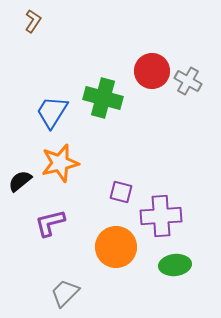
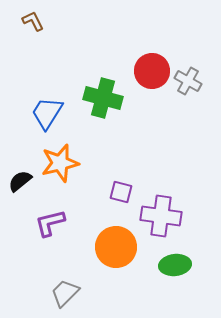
brown L-shape: rotated 60 degrees counterclockwise
blue trapezoid: moved 5 px left, 1 px down
purple cross: rotated 12 degrees clockwise
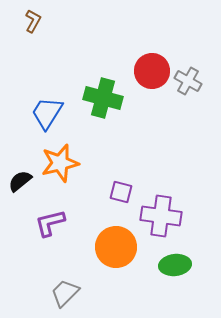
brown L-shape: rotated 55 degrees clockwise
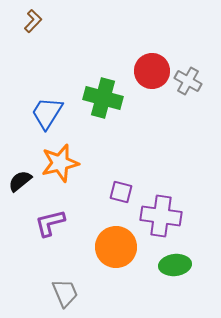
brown L-shape: rotated 15 degrees clockwise
gray trapezoid: rotated 112 degrees clockwise
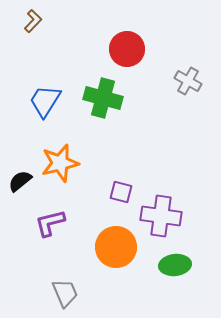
red circle: moved 25 px left, 22 px up
blue trapezoid: moved 2 px left, 12 px up
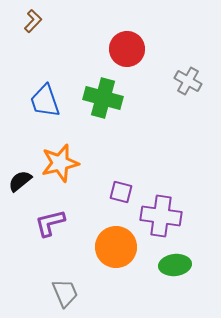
blue trapezoid: rotated 51 degrees counterclockwise
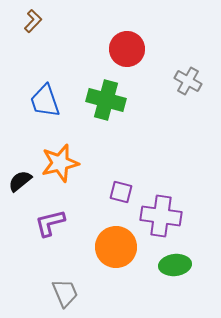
green cross: moved 3 px right, 2 px down
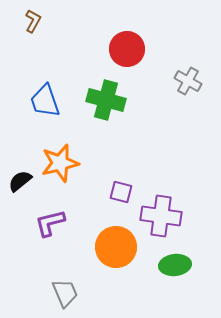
brown L-shape: rotated 15 degrees counterclockwise
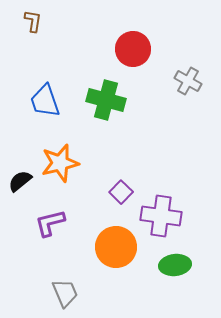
brown L-shape: rotated 20 degrees counterclockwise
red circle: moved 6 px right
purple square: rotated 30 degrees clockwise
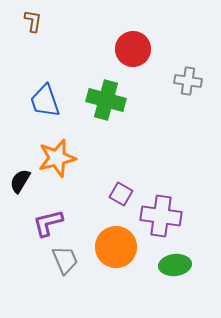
gray cross: rotated 20 degrees counterclockwise
orange star: moved 3 px left, 5 px up
black semicircle: rotated 20 degrees counterclockwise
purple square: moved 2 px down; rotated 15 degrees counterclockwise
purple L-shape: moved 2 px left
gray trapezoid: moved 33 px up
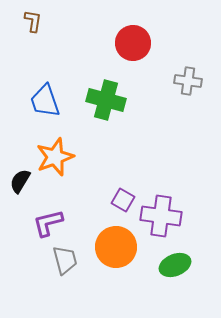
red circle: moved 6 px up
orange star: moved 2 px left, 1 px up; rotated 6 degrees counterclockwise
purple square: moved 2 px right, 6 px down
gray trapezoid: rotated 8 degrees clockwise
green ellipse: rotated 16 degrees counterclockwise
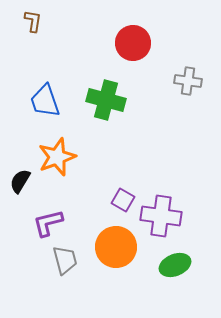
orange star: moved 2 px right
